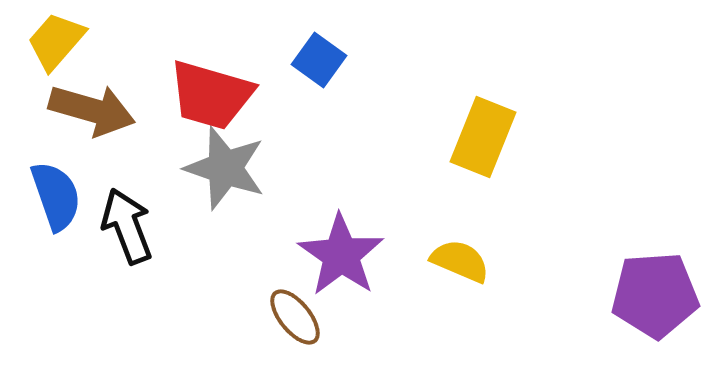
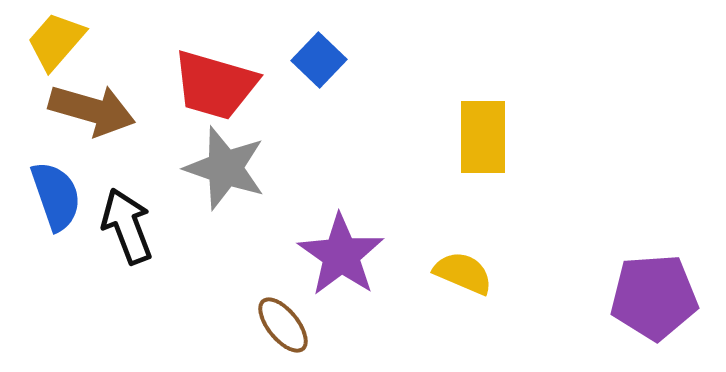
blue square: rotated 8 degrees clockwise
red trapezoid: moved 4 px right, 10 px up
yellow rectangle: rotated 22 degrees counterclockwise
yellow semicircle: moved 3 px right, 12 px down
purple pentagon: moved 1 px left, 2 px down
brown ellipse: moved 12 px left, 8 px down
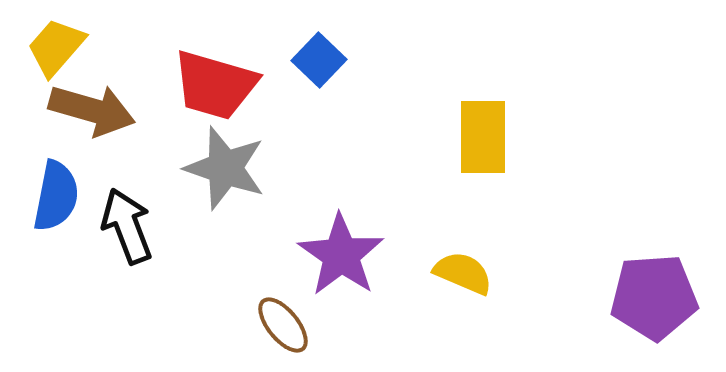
yellow trapezoid: moved 6 px down
blue semicircle: rotated 30 degrees clockwise
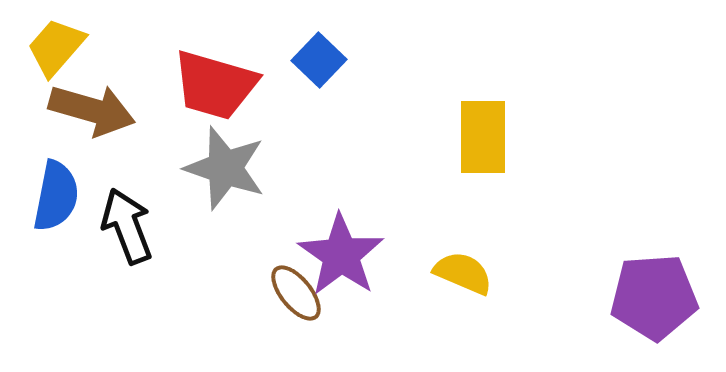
brown ellipse: moved 13 px right, 32 px up
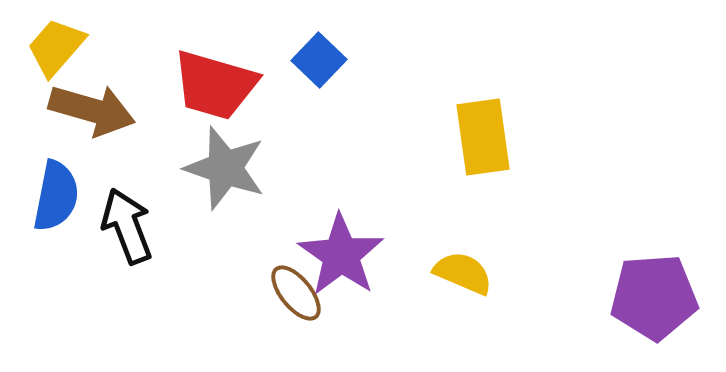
yellow rectangle: rotated 8 degrees counterclockwise
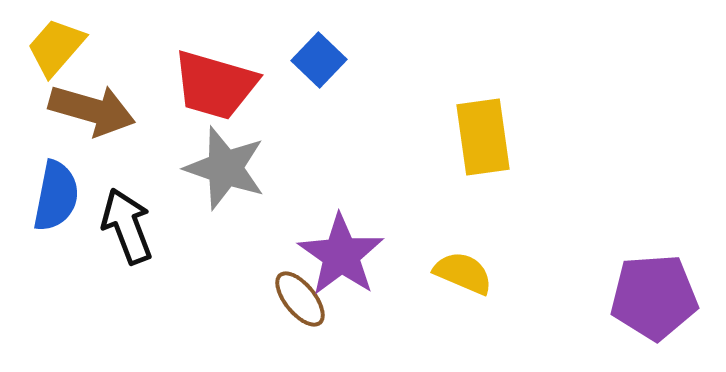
brown ellipse: moved 4 px right, 6 px down
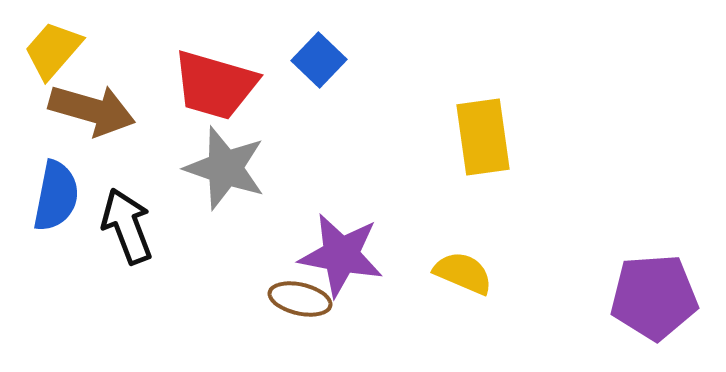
yellow trapezoid: moved 3 px left, 3 px down
purple star: rotated 24 degrees counterclockwise
brown ellipse: rotated 38 degrees counterclockwise
